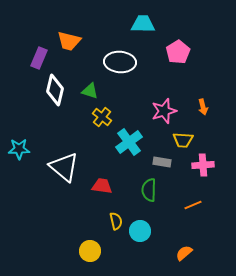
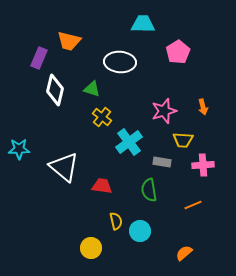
green triangle: moved 2 px right, 2 px up
green semicircle: rotated 10 degrees counterclockwise
yellow circle: moved 1 px right, 3 px up
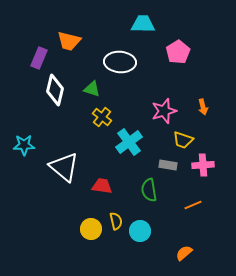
yellow trapezoid: rotated 15 degrees clockwise
cyan star: moved 5 px right, 4 px up
gray rectangle: moved 6 px right, 3 px down
yellow circle: moved 19 px up
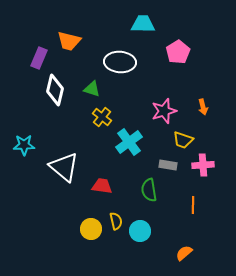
orange line: rotated 66 degrees counterclockwise
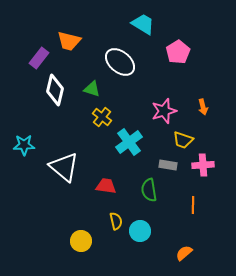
cyan trapezoid: rotated 30 degrees clockwise
purple rectangle: rotated 15 degrees clockwise
white ellipse: rotated 36 degrees clockwise
red trapezoid: moved 4 px right
yellow circle: moved 10 px left, 12 px down
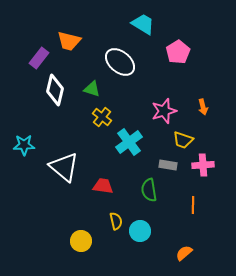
red trapezoid: moved 3 px left
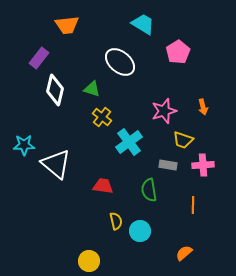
orange trapezoid: moved 2 px left, 16 px up; rotated 20 degrees counterclockwise
white triangle: moved 8 px left, 3 px up
yellow circle: moved 8 px right, 20 px down
